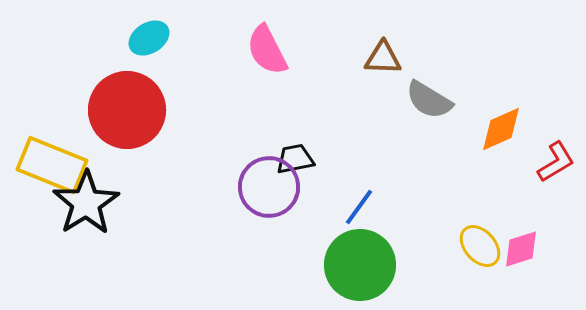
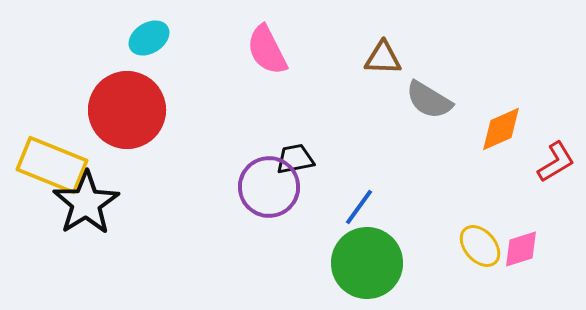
green circle: moved 7 px right, 2 px up
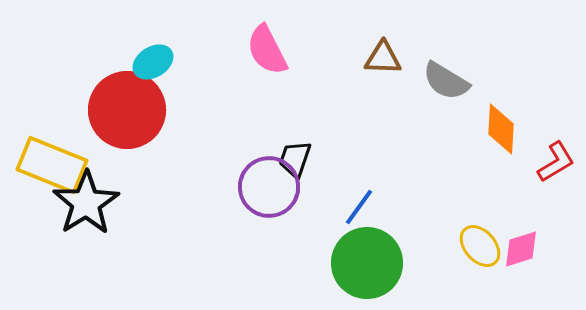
cyan ellipse: moved 4 px right, 24 px down
gray semicircle: moved 17 px right, 19 px up
orange diamond: rotated 63 degrees counterclockwise
black trapezoid: rotated 60 degrees counterclockwise
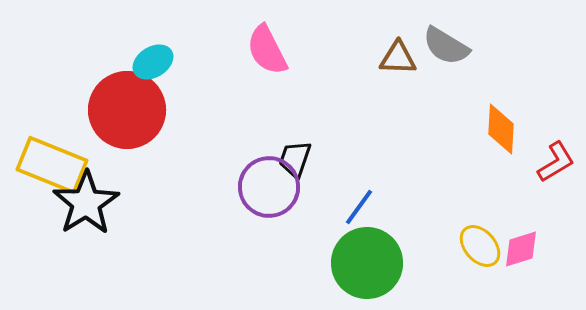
brown triangle: moved 15 px right
gray semicircle: moved 35 px up
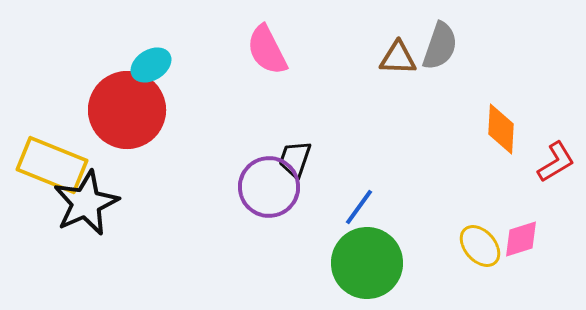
gray semicircle: moved 6 px left; rotated 102 degrees counterclockwise
cyan ellipse: moved 2 px left, 3 px down
black star: rotated 8 degrees clockwise
pink diamond: moved 10 px up
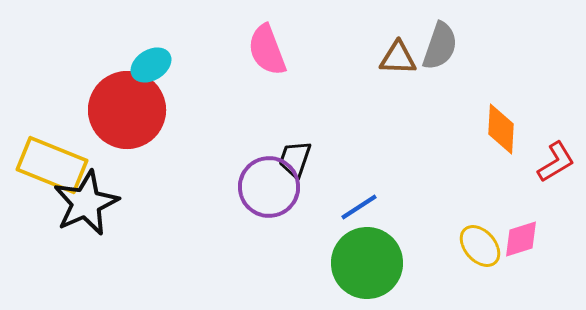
pink semicircle: rotated 6 degrees clockwise
blue line: rotated 21 degrees clockwise
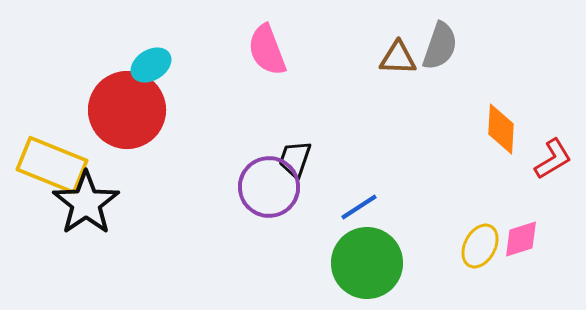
red L-shape: moved 3 px left, 3 px up
black star: rotated 10 degrees counterclockwise
yellow ellipse: rotated 69 degrees clockwise
